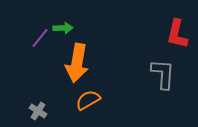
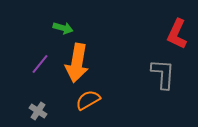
green arrow: rotated 18 degrees clockwise
red L-shape: rotated 12 degrees clockwise
purple line: moved 26 px down
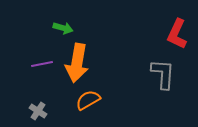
purple line: moved 2 px right; rotated 40 degrees clockwise
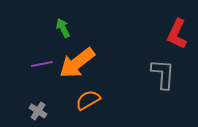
green arrow: rotated 132 degrees counterclockwise
orange arrow: rotated 42 degrees clockwise
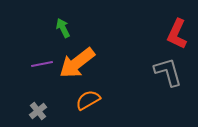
gray L-shape: moved 5 px right, 2 px up; rotated 20 degrees counterclockwise
gray cross: rotated 18 degrees clockwise
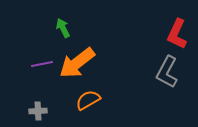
gray L-shape: moved 1 px left; rotated 136 degrees counterclockwise
gray cross: rotated 36 degrees clockwise
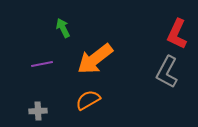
orange arrow: moved 18 px right, 4 px up
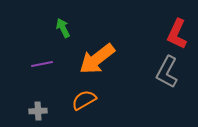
orange arrow: moved 2 px right
orange semicircle: moved 4 px left
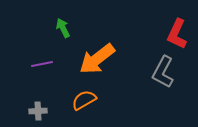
gray L-shape: moved 4 px left
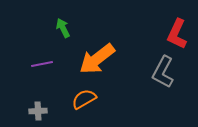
orange semicircle: moved 1 px up
